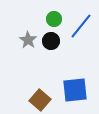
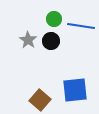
blue line: rotated 60 degrees clockwise
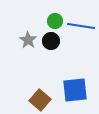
green circle: moved 1 px right, 2 px down
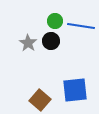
gray star: moved 3 px down
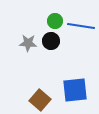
gray star: rotated 30 degrees counterclockwise
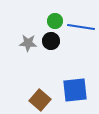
blue line: moved 1 px down
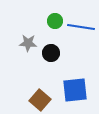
black circle: moved 12 px down
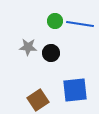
blue line: moved 1 px left, 3 px up
gray star: moved 4 px down
brown square: moved 2 px left; rotated 15 degrees clockwise
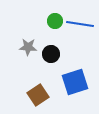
black circle: moved 1 px down
blue square: moved 8 px up; rotated 12 degrees counterclockwise
brown square: moved 5 px up
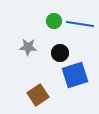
green circle: moved 1 px left
black circle: moved 9 px right, 1 px up
blue square: moved 7 px up
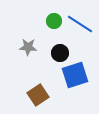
blue line: rotated 24 degrees clockwise
